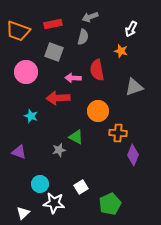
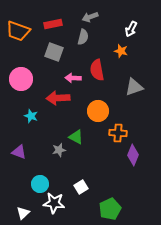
pink circle: moved 5 px left, 7 px down
green pentagon: moved 5 px down
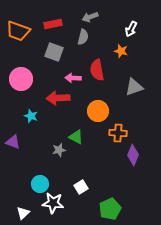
purple triangle: moved 6 px left, 10 px up
white star: moved 1 px left
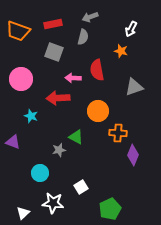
cyan circle: moved 11 px up
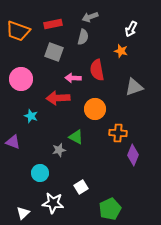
orange circle: moved 3 px left, 2 px up
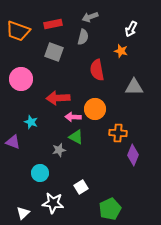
pink arrow: moved 39 px down
gray triangle: rotated 18 degrees clockwise
cyan star: moved 6 px down
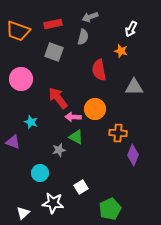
red semicircle: moved 2 px right
red arrow: rotated 55 degrees clockwise
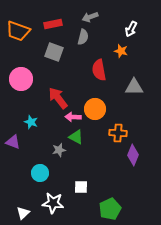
white square: rotated 32 degrees clockwise
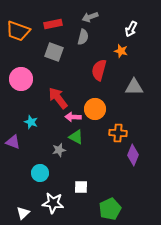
red semicircle: rotated 25 degrees clockwise
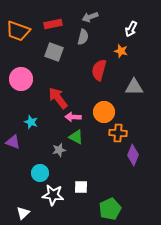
orange circle: moved 9 px right, 3 px down
white star: moved 8 px up
